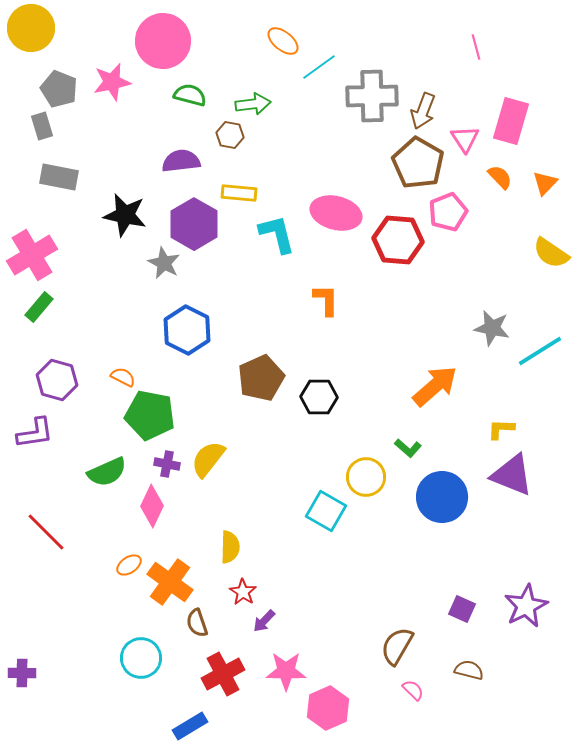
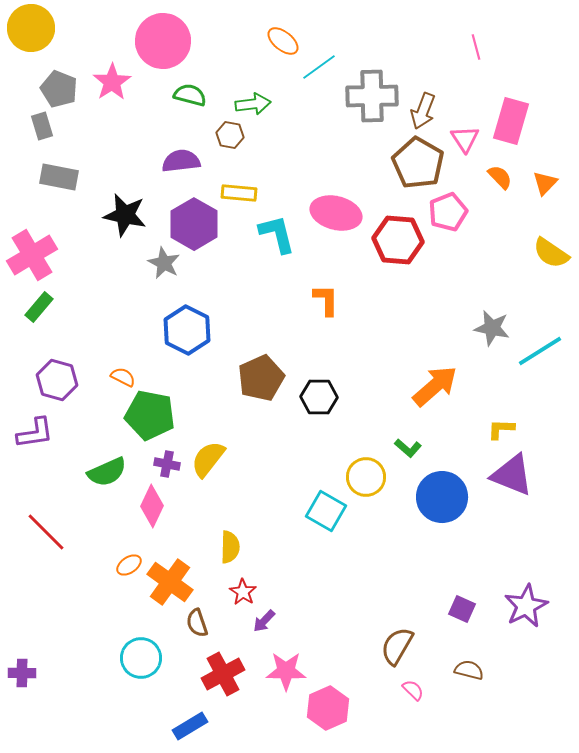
pink star at (112, 82): rotated 21 degrees counterclockwise
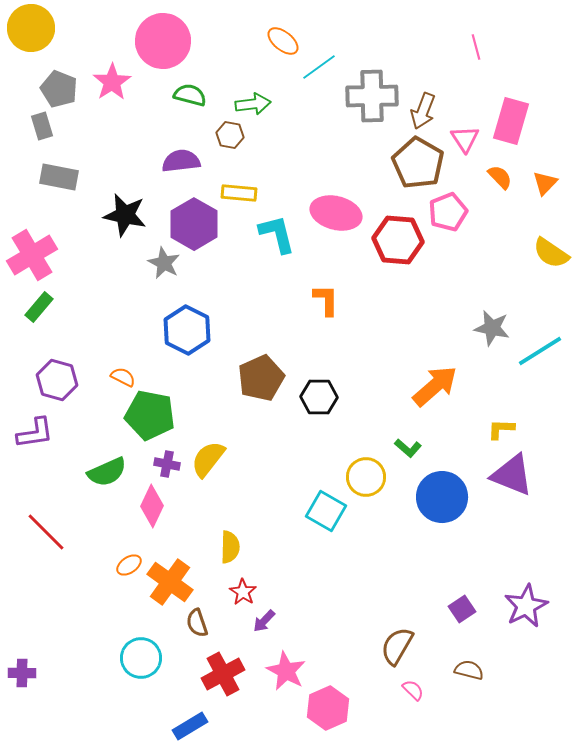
purple square at (462, 609): rotated 32 degrees clockwise
pink star at (286, 671): rotated 27 degrees clockwise
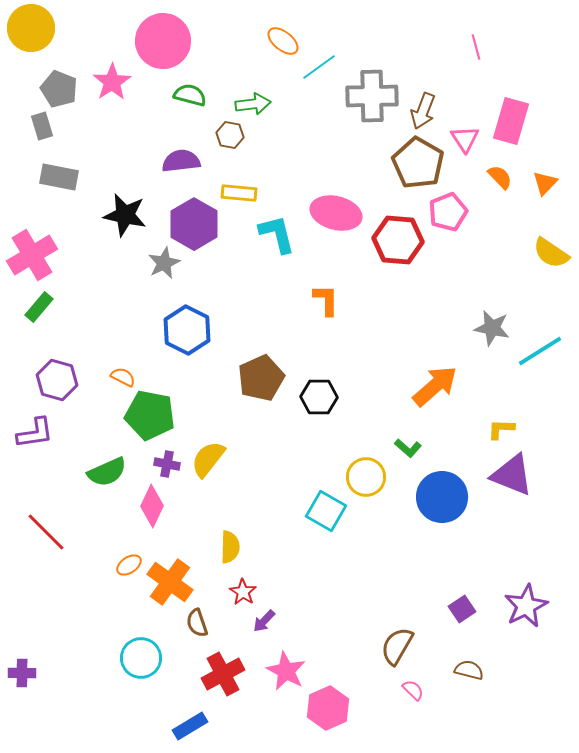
gray star at (164, 263): rotated 20 degrees clockwise
